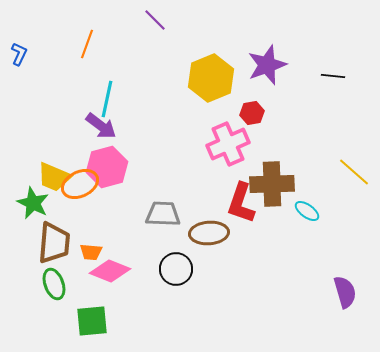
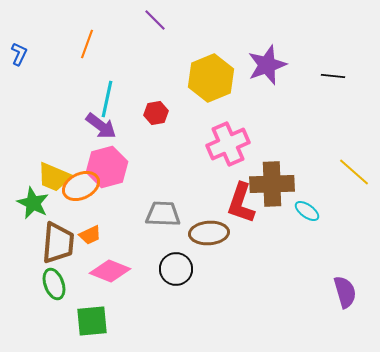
red hexagon: moved 96 px left
orange ellipse: moved 1 px right, 2 px down
brown trapezoid: moved 4 px right
orange trapezoid: moved 1 px left, 17 px up; rotated 30 degrees counterclockwise
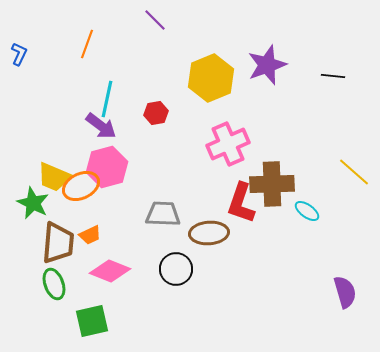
green square: rotated 8 degrees counterclockwise
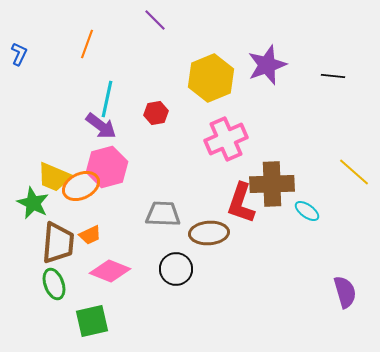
pink cross: moved 2 px left, 5 px up
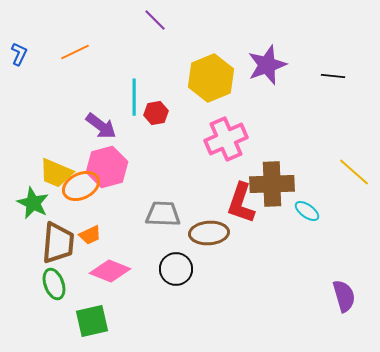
orange line: moved 12 px left, 8 px down; rotated 44 degrees clockwise
cyan line: moved 27 px right, 2 px up; rotated 12 degrees counterclockwise
yellow trapezoid: moved 2 px right, 4 px up
purple semicircle: moved 1 px left, 4 px down
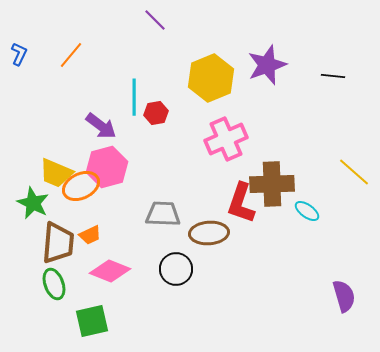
orange line: moved 4 px left, 3 px down; rotated 24 degrees counterclockwise
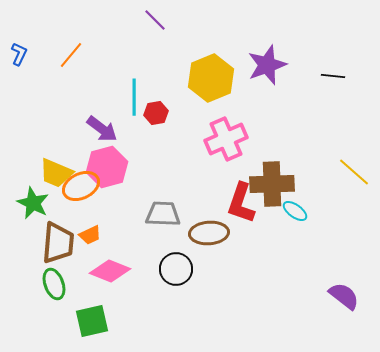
purple arrow: moved 1 px right, 3 px down
cyan ellipse: moved 12 px left
purple semicircle: rotated 36 degrees counterclockwise
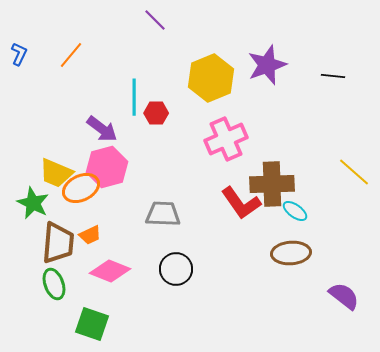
red hexagon: rotated 10 degrees clockwise
orange ellipse: moved 2 px down
red L-shape: rotated 54 degrees counterclockwise
brown ellipse: moved 82 px right, 20 px down
green square: moved 3 px down; rotated 32 degrees clockwise
